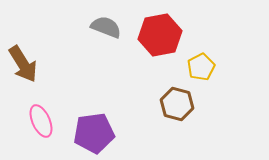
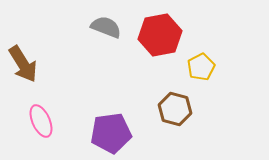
brown hexagon: moved 2 px left, 5 px down
purple pentagon: moved 17 px right
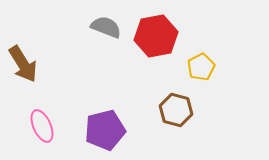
red hexagon: moved 4 px left, 1 px down
brown hexagon: moved 1 px right, 1 px down
pink ellipse: moved 1 px right, 5 px down
purple pentagon: moved 6 px left, 3 px up; rotated 6 degrees counterclockwise
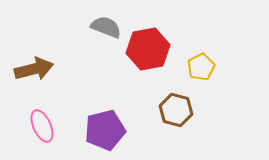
red hexagon: moved 8 px left, 13 px down
brown arrow: moved 11 px right, 5 px down; rotated 72 degrees counterclockwise
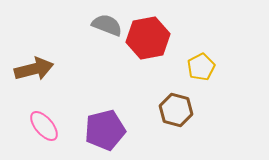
gray semicircle: moved 1 px right, 2 px up
red hexagon: moved 11 px up
pink ellipse: moved 2 px right; rotated 16 degrees counterclockwise
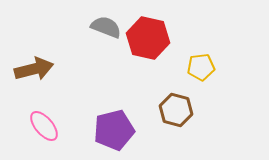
gray semicircle: moved 1 px left, 2 px down
red hexagon: rotated 24 degrees clockwise
yellow pentagon: rotated 20 degrees clockwise
purple pentagon: moved 9 px right
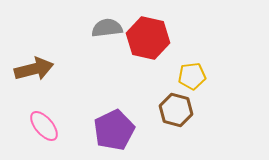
gray semicircle: moved 1 px right, 1 px down; rotated 28 degrees counterclockwise
yellow pentagon: moved 9 px left, 9 px down
purple pentagon: rotated 12 degrees counterclockwise
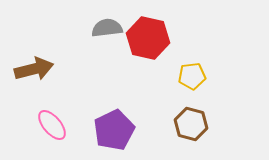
brown hexagon: moved 15 px right, 14 px down
pink ellipse: moved 8 px right, 1 px up
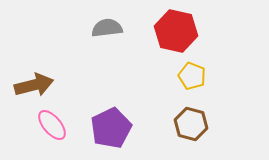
red hexagon: moved 28 px right, 7 px up
brown arrow: moved 16 px down
yellow pentagon: rotated 28 degrees clockwise
purple pentagon: moved 3 px left, 2 px up
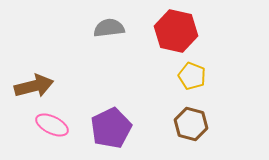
gray semicircle: moved 2 px right
brown arrow: moved 1 px down
pink ellipse: rotated 24 degrees counterclockwise
